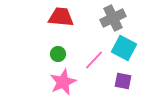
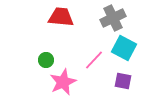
green circle: moved 12 px left, 6 px down
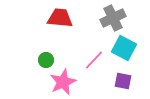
red trapezoid: moved 1 px left, 1 px down
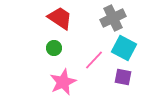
red trapezoid: rotated 28 degrees clockwise
green circle: moved 8 px right, 12 px up
purple square: moved 4 px up
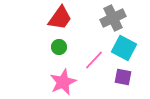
red trapezoid: rotated 92 degrees clockwise
green circle: moved 5 px right, 1 px up
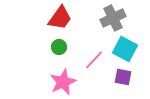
cyan square: moved 1 px right, 1 px down
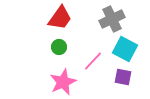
gray cross: moved 1 px left, 1 px down
pink line: moved 1 px left, 1 px down
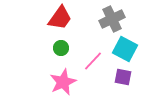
green circle: moved 2 px right, 1 px down
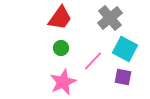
gray cross: moved 2 px left, 1 px up; rotated 15 degrees counterclockwise
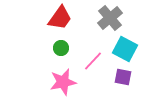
pink star: rotated 12 degrees clockwise
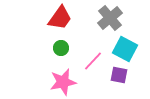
purple square: moved 4 px left, 2 px up
